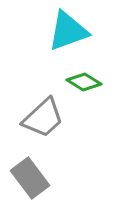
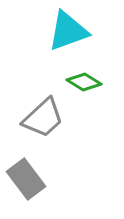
gray rectangle: moved 4 px left, 1 px down
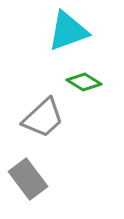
gray rectangle: moved 2 px right
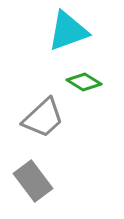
gray rectangle: moved 5 px right, 2 px down
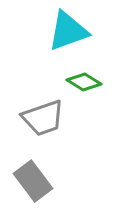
gray trapezoid: rotated 24 degrees clockwise
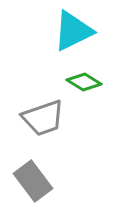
cyan triangle: moved 5 px right; rotated 6 degrees counterclockwise
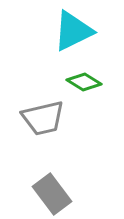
gray trapezoid: rotated 6 degrees clockwise
gray rectangle: moved 19 px right, 13 px down
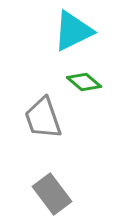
green diamond: rotated 8 degrees clockwise
gray trapezoid: rotated 84 degrees clockwise
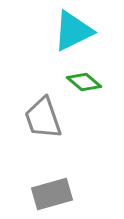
gray rectangle: rotated 69 degrees counterclockwise
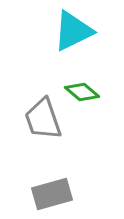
green diamond: moved 2 px left, 10 px down
gray trapezoid: moved 1 px down
